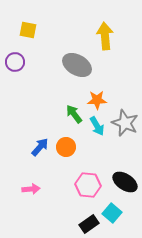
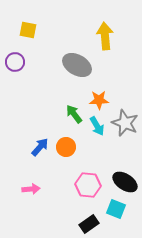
orange star: moved 2 px right
cyan square: moved 4 px right, 4 px up; rotated 18 degrees counterclockwise
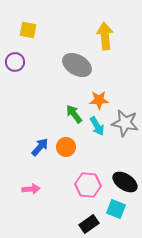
gray star: rotated 12 degrees counterclockwise
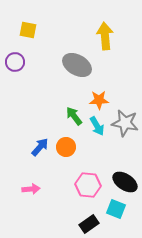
green arrow: moved 2 px down
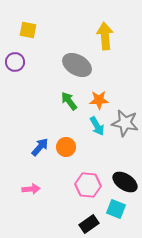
green arrow: moved 5 px left, 15 px up
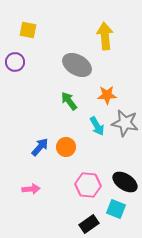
orange star: moved 8 px right, 5 px up
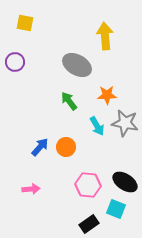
yellow square: moved 3 px left, 7 px up
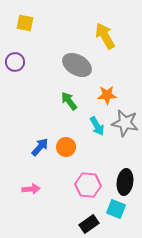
yellow arrow: rotated 24 degrees counterclockwise
black ellipse: rotated 65 degrees clockwise
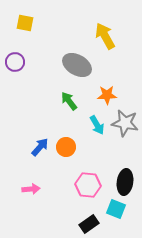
cyan arrow: moved 1 px up
